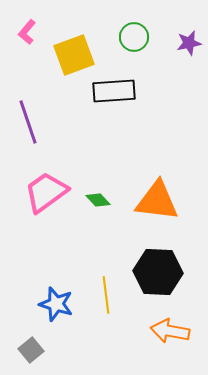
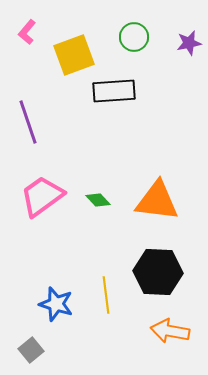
pink trapezoid: moved 4 px left, 4 px down
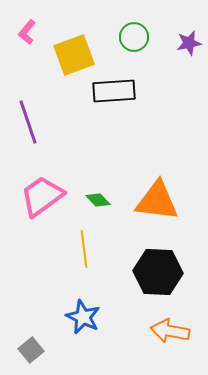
yellow line: moved 22 px left, 46 px up
blue star: moved 27 px right, 13 px down; rotated 8 degrees clockwise
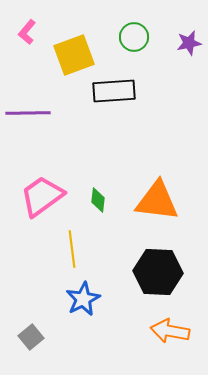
purple line: moved 9 px up; rotated 72 degrees counterclockwise
green diamond: rotated 50 degrees clockwise
yellow line: moved 12 px left
blue star: moved 18 px up; rotated 20 degrees clockwise
gray square: moved 13 px up
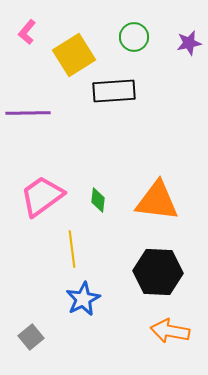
yellow square: rotated 12 degrees counterclockwise
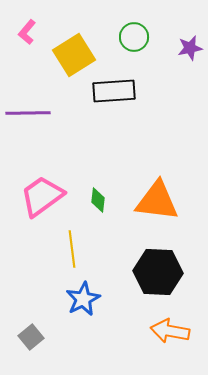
purple star: moved 1 px right, 5 px down
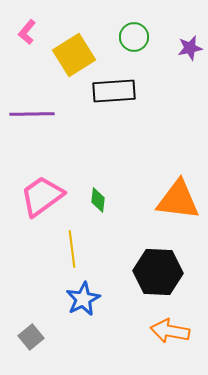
purple line: moved 4 px right, 1 px down
orange triangle: moved 21 px right, 1 px up
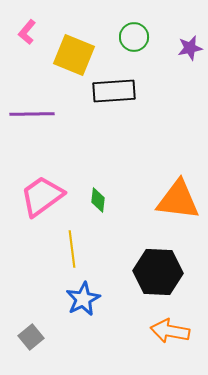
yellow square: rotated 36 degrees counterclockwise
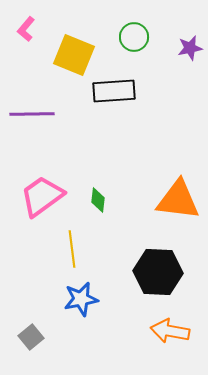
pink L-shape: moved 1 px left, 3 px up
blue star: moved 2 px left; rotated 16 degrees clockwise
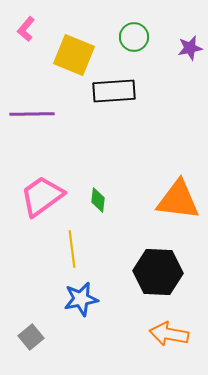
orange arrow: moved 1 px left, 3 px down
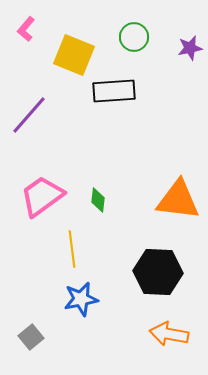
purple line: moved 3 px left, 1 px down; rotated 48 degrees counterclockwise
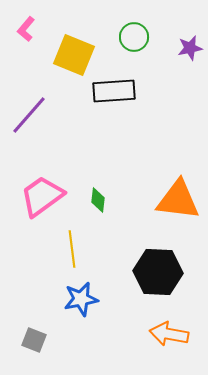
gray square: moved 3 px right, 3 px down; rotated 30 degrees counterclockwise
